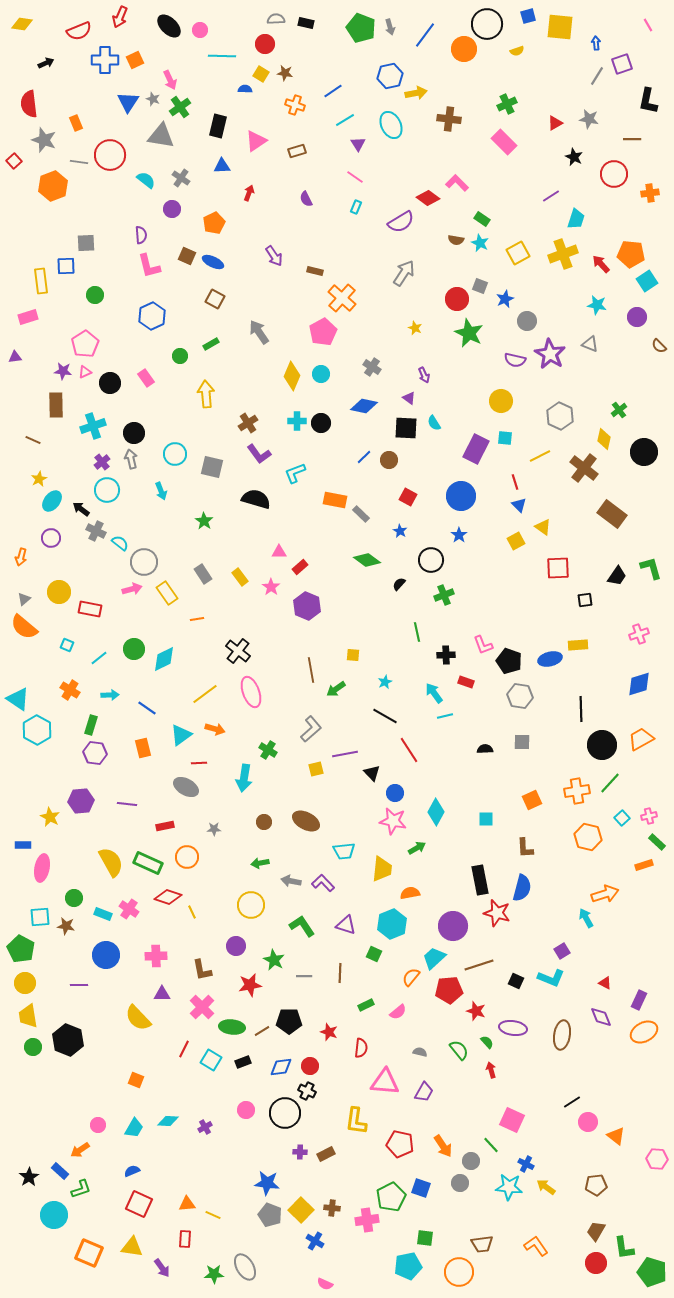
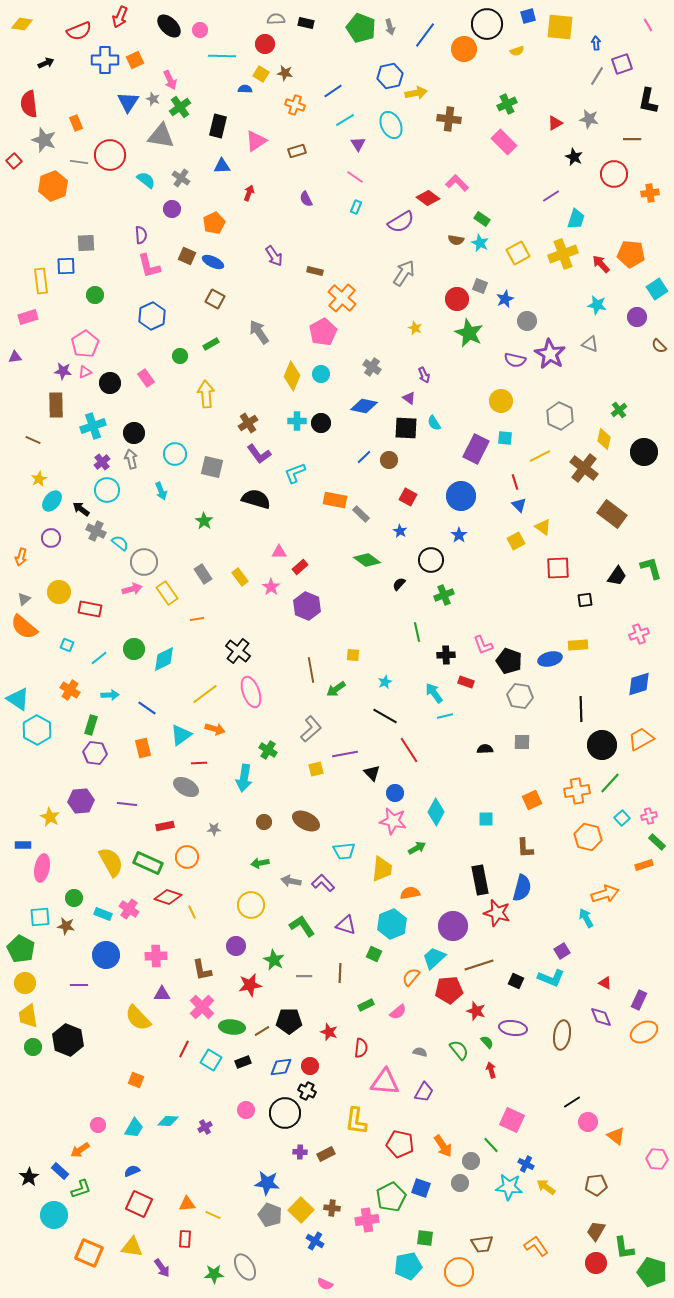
cyan square at (647, 281): moved 10 px right, 8 px down
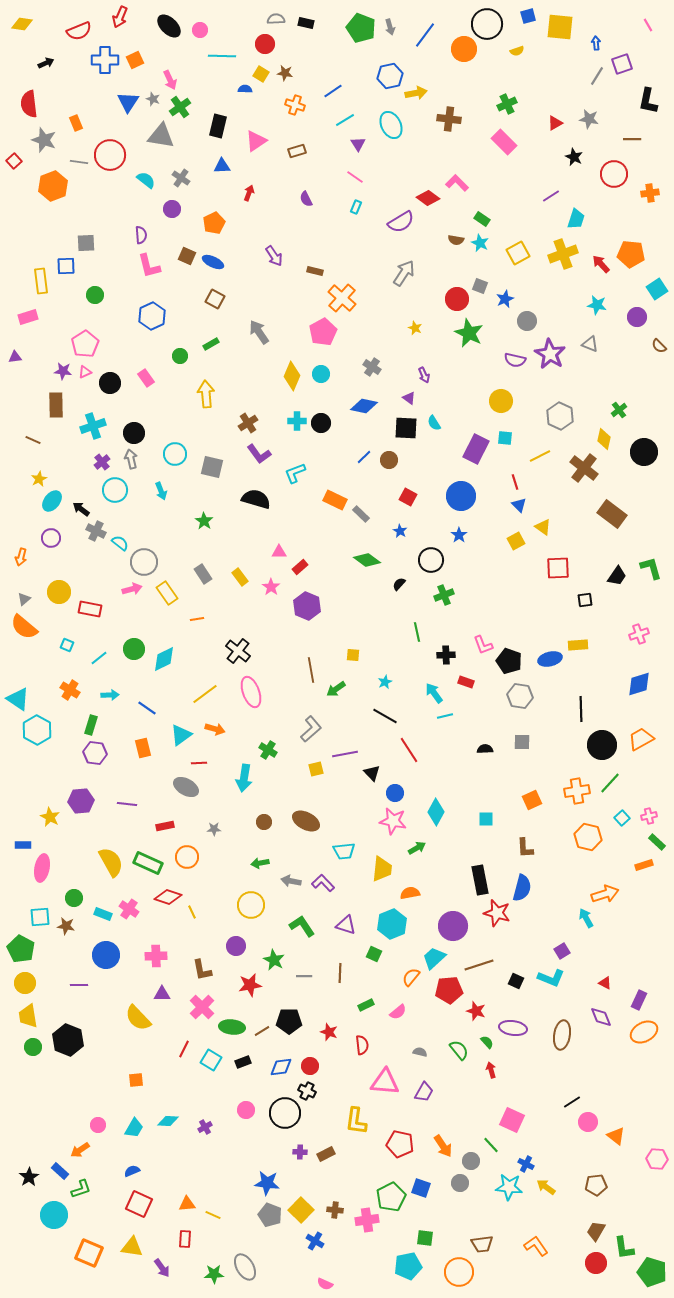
cyan circle at (107, 490): moved 8 px right
orange rectangle at (335, 500): rotated 15 degrees clockwise
red semicircle at (361, 1048): moved 1 px right, 3 px up; rotated 12 degrees counterclockwise
orange square at (136, 1080): rotated 28 degrees counterclockwise
brown cross at (332, 1208): moved 3 px right, 2 px down
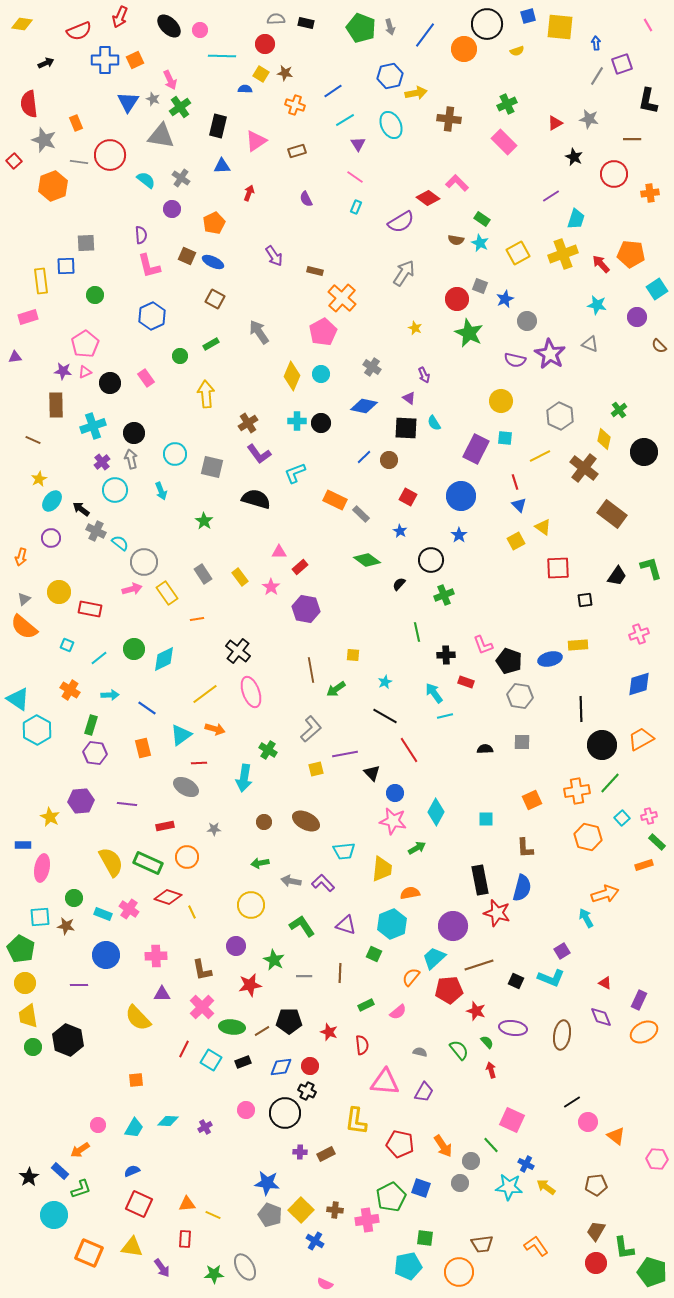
purple hexagon at (307, 606): moved 1 px left, 3 px down; rotated 12 degrees counterclockwise
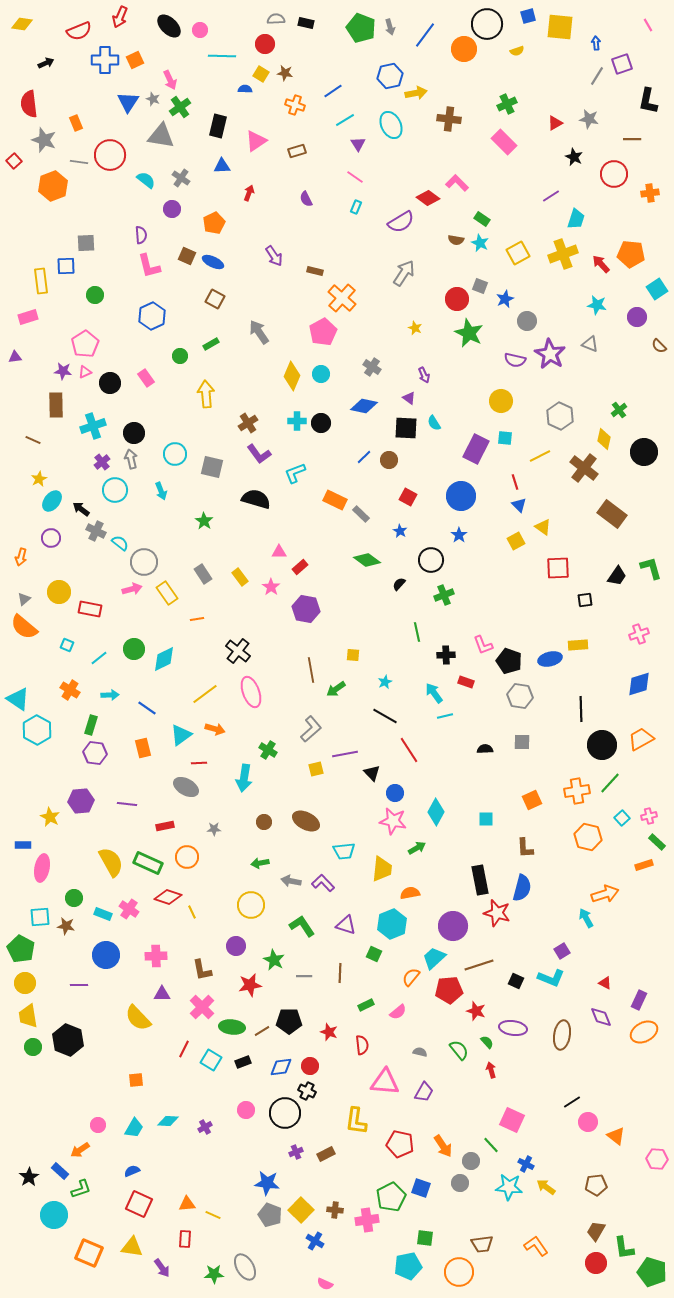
purple cross at (300, 1152): moved 4 px left; rotated 24 degrees counterclockwise
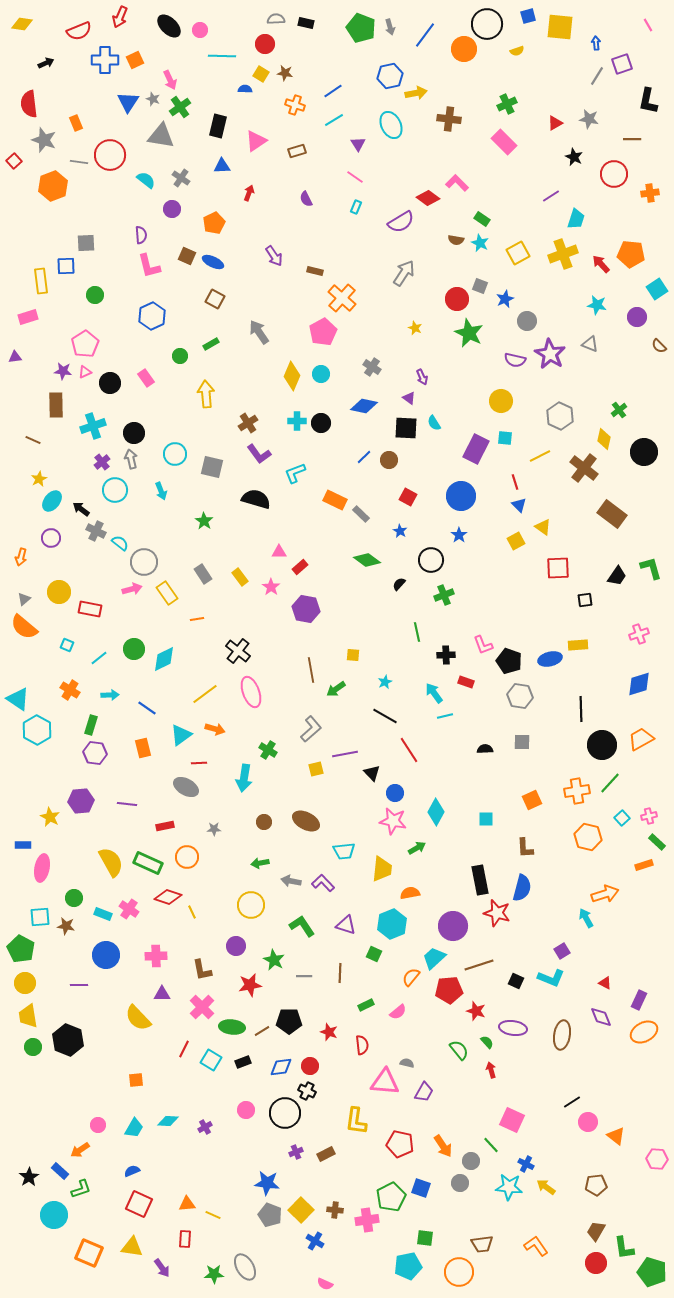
cyan line at (345, 120): moved 11 px left
purple arrow at (424, 375): moved 2 px left, 2 px down
gray semicircle at (420, 1052): moved 13 px left, 11 px down
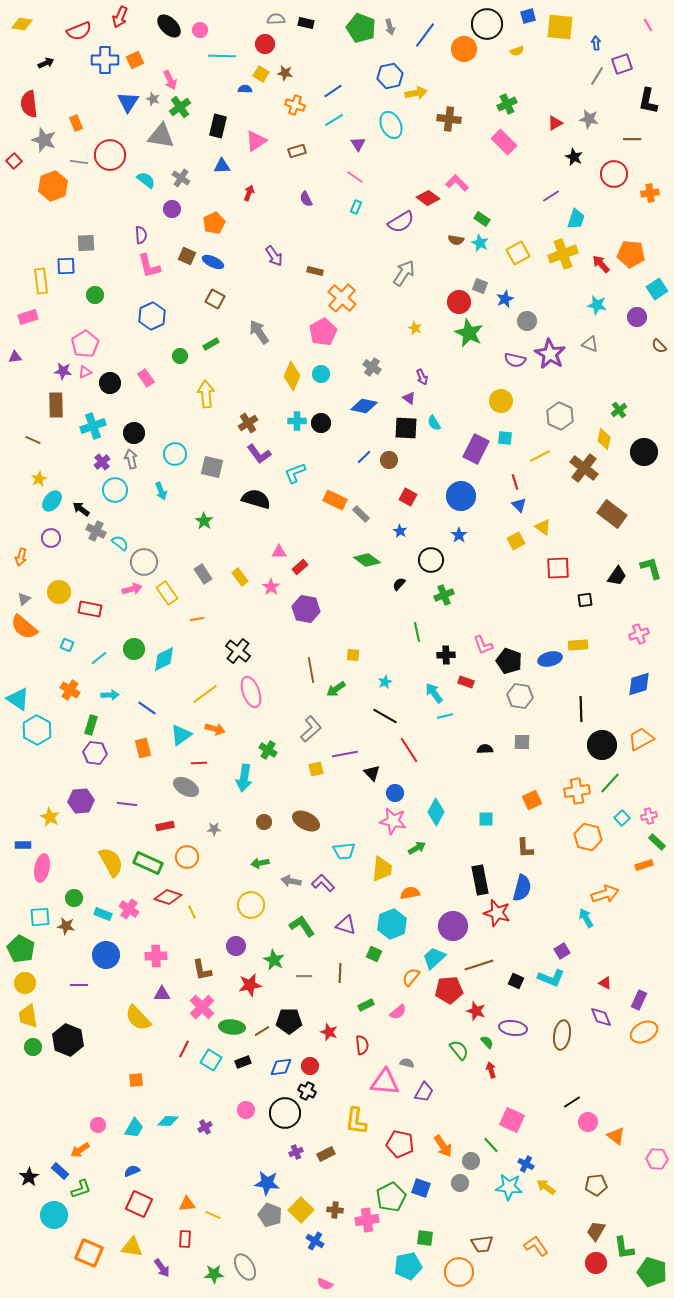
red circle at (457, 299): moved 2 px right, 3 px down
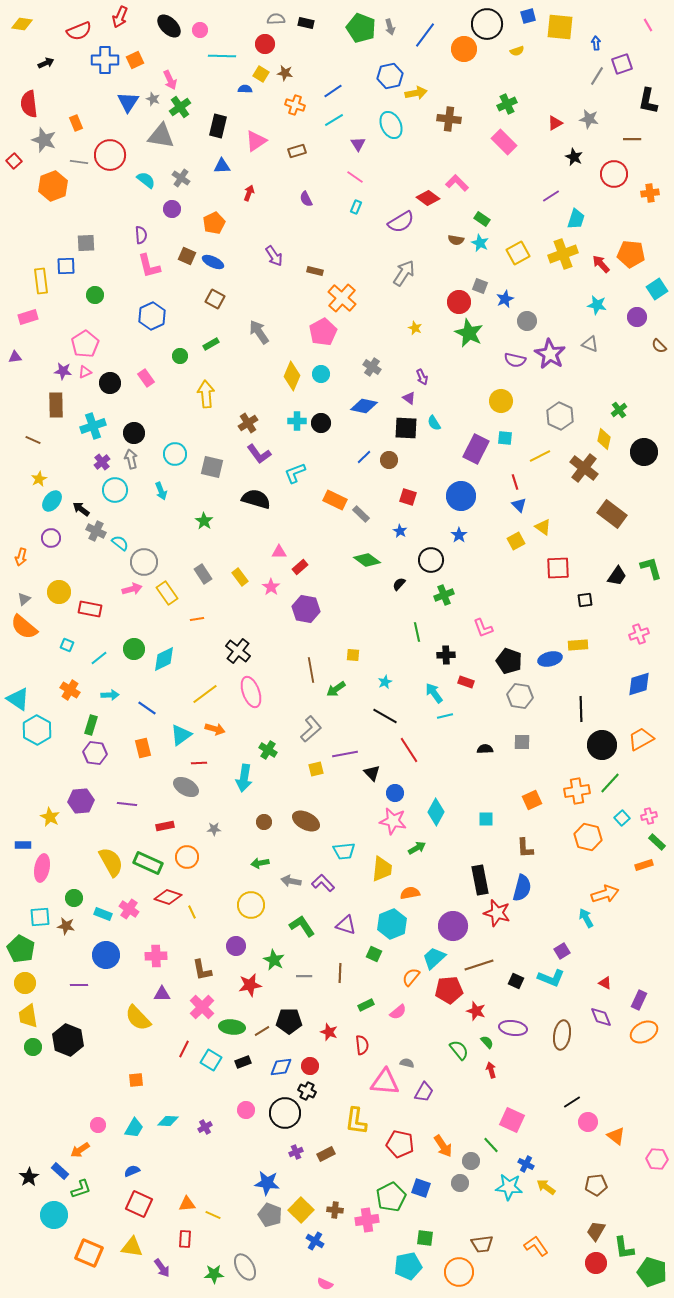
red square at (408, 497): rotated 12 degrees counterclockwise
pink L-shape at (483, 645): moved 17 px up
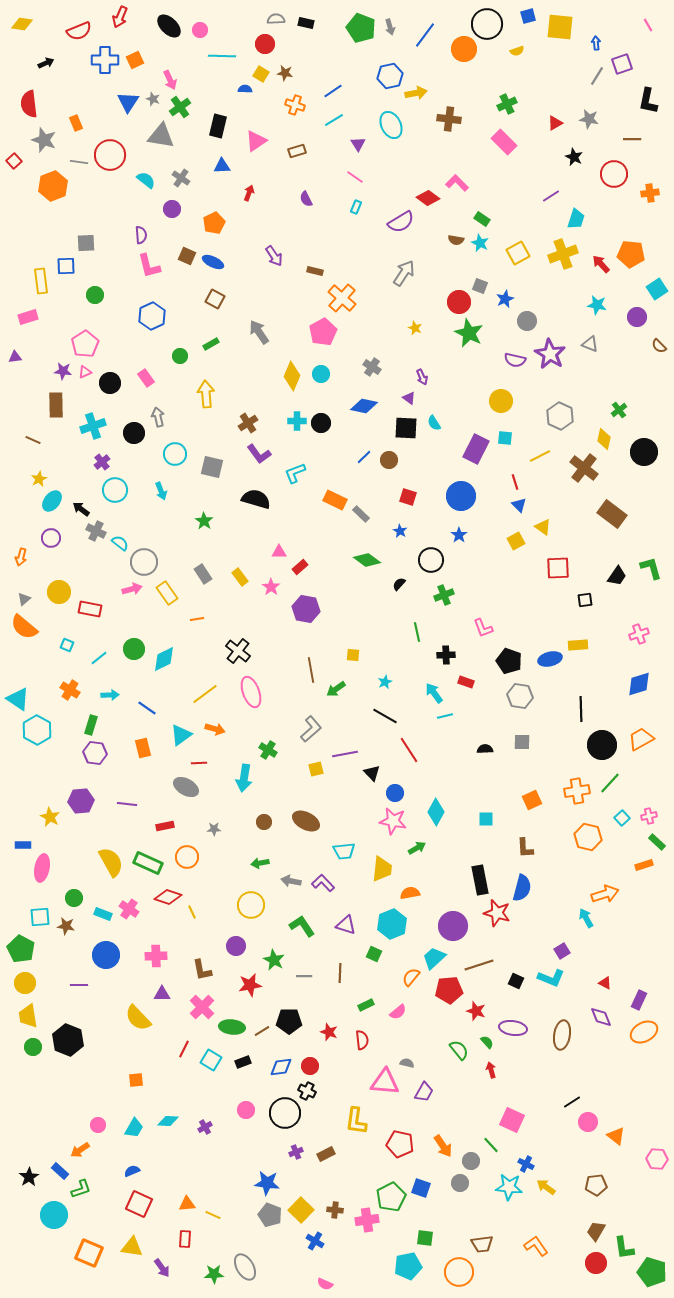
gray arrow at (131, 459): moved 27 px right, 42 px up
red semicircle at (362, 1045): moved 5 px up
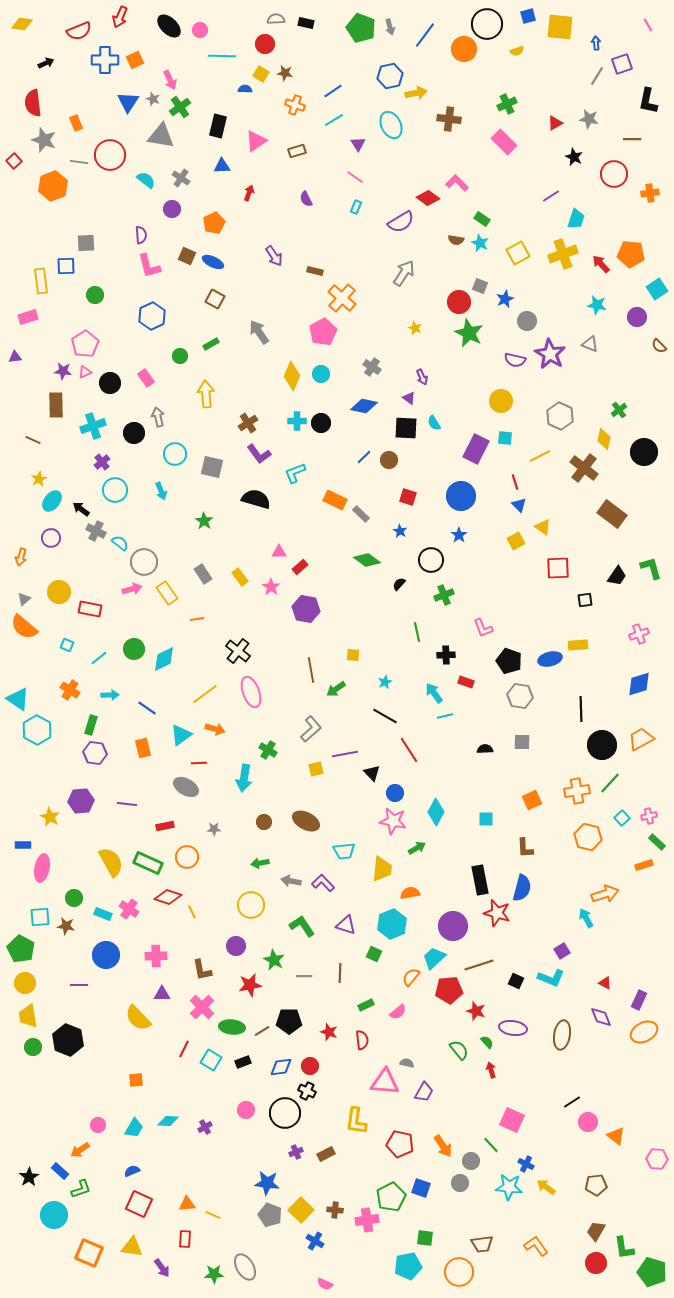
red semicircle at (29, 104): moved 4 px right, 1 px up
